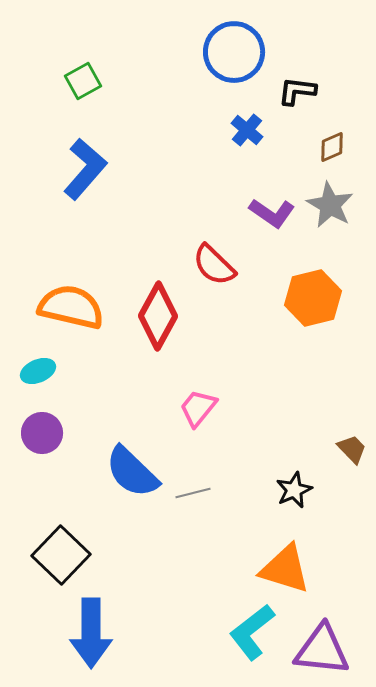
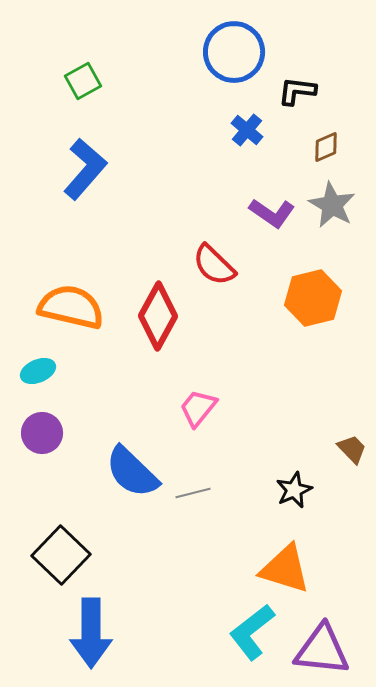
brown diamond: moved 6 px left
gray star: moved 2 px right
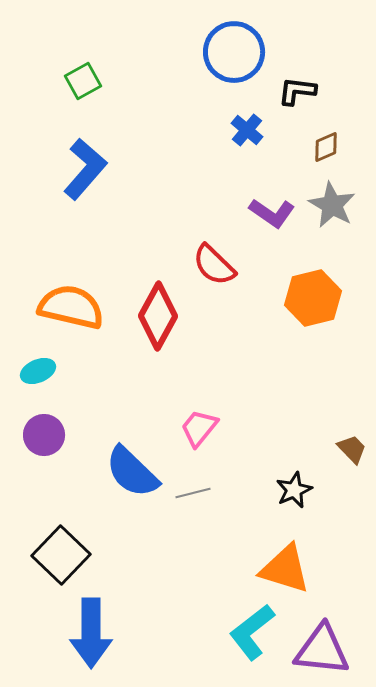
pink trapezoid: moved 1 px right, 20 px down
purple circle: moved 2 px right, 2 px down
